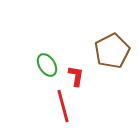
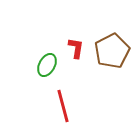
green ellipse: rotated 60 degrees clockwise
red L-shape: moved 28 px up
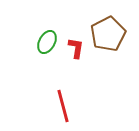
brown pentagon: moved 4 px left, 17 px up
green ellipse: moved 23 px up
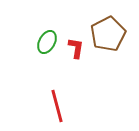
red line: moved 6 px left
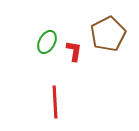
red L-shape: moved 2 px left, 3 px down
red line: moved 2 px left, 4 px up; rotated 12 degrees clockwise
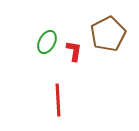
red line: moved 3 px right, 2 px up
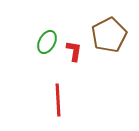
brown pentagon: moved 1 px right, 1 px down
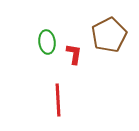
green ellipse: rotated 35 degrees counterclockwise
red L-shape: moved 3 px down
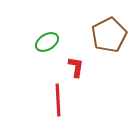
green ellipse: rotated 65 degrees clockwise
red L-shape: moved 2 px right, 13 px down
